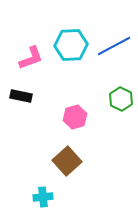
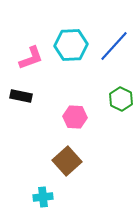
blue line: rotated 20 degrees counterclockwise
pink hexagon: rotated 20 degrees clockwise
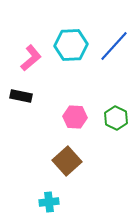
pink L-shape: rotated 20 degrees counterclockwise
green hexagon: moved 5 px left, 19 px down
cyan cross: moved 6 px right, 5 px down
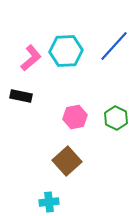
cyan hexagon: moved 5 px left, 6 px down
pink hexagon: rotated 15 degrees counterclockwise
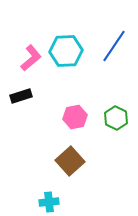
blue line: rotated 8 degrees counterclockwise
black rectangle: rotated 30 degrees counterclockwise
brown square: moved 3 px right
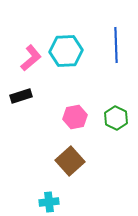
blue line: moved 2 px right, 1 px up; rotated 36 degrees counterclockwise
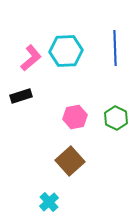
blue line: moved 1 px left, 3 px down
cyan cross: rotated 36 degrees counterclockwise
